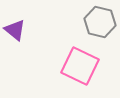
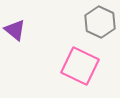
gray hexagon: rotated 12 degrees clockwise
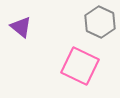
purple triangle: moved 6 px right, 3 px up
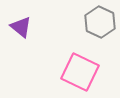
pink square: moved 6 px down
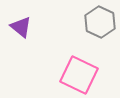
pink square: moved 1 px left, 3 px down
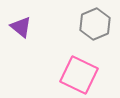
gray hexagon: moved 5 px left, 2 px down; rotated 12 degrees clockwise
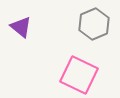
gray hexagon: moved 1 px left
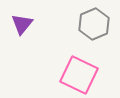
purple triangle: moved 1 px right, 3 px up; rotated 30 degrees clockwise
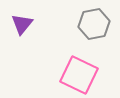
gray hexagon: rotated 12 degrees clockwise
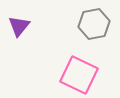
purple triangle: moved 3 px left, 2 px down
